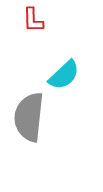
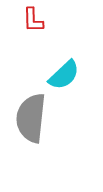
gray semicircle: moved 2 px right, 1 px down
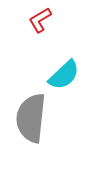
red L-shape: moved 7 px right; rotated 60 degrees clockwise
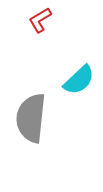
cyan semicircle: moved 15 px right, 5 px down
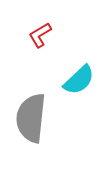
red L-shape: moved 15 px down
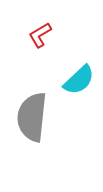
gray semicircle: moved 1 px right, 1 px up
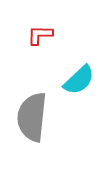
red L-shape: rotated 32 degrees clockwise
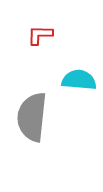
cyan semicircle: rotated 132 degrees counterclockwise
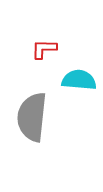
red L-shape: moved 4 px right, 14 px down
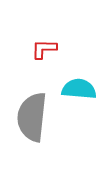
cyan semicircle: moved 9 px down
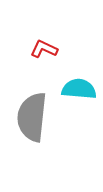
red L-shape: rotated 24 degrees clockwise
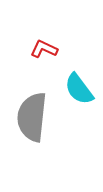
cyan semicircle: rotated 132 degrees counterclockwise
